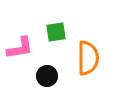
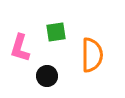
pink L-shape: rotated 116 degrees clockwise
orange semicircle: moved 4 px right, 3 px up
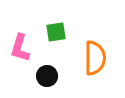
orange semicircle: moved 3 px right, 3 px down
